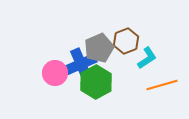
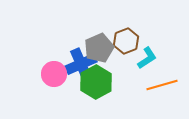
pink circle: moved 1 px left, 1 px down
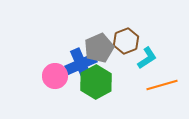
pink circle: moved 1 px right, 2 px down
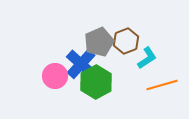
gray pentagon: moved 6 px up
blue cross: rotated 24 degrees counterclockwise
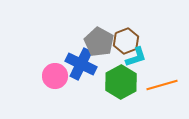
gray pentagon: rotated 20 degrees counterclockwise
cyan L-shape: moved 11 px left, 1 px up; rotated 15 degrees clockwise
blue cross: rotated 16 degrees counterclockwise
green hexagon: moved 25 px right
